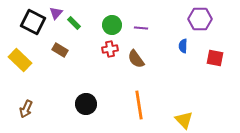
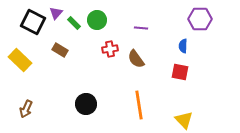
green circle: moved 15 px left, 5 px up
red square: moved 35 px left, 14 px down
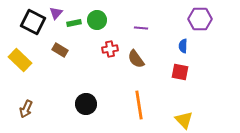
green rectangle: rotated 56 degrees counterclockwise
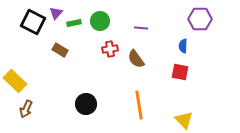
green circle: moved 3 px right, 1 px down
yellow rectangle: moved 5 px left, 21 px down
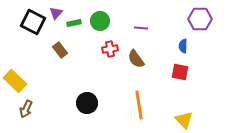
brown rectangle: rotated 21 degrees clockwise
black circle: moved 1 px right, 1 px up
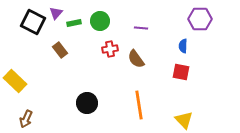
red square: moved 1 px right
brown arrow: moved 10 px down
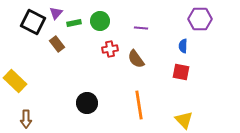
brown rectangle: moved 3 px left, 6 px up
brown arrow: rotated 24 degrees counterclockwise
